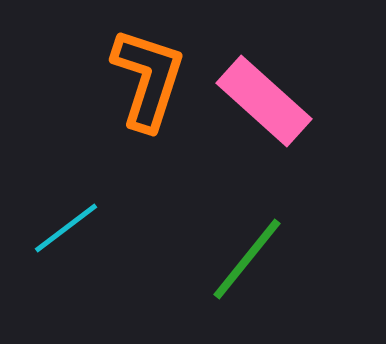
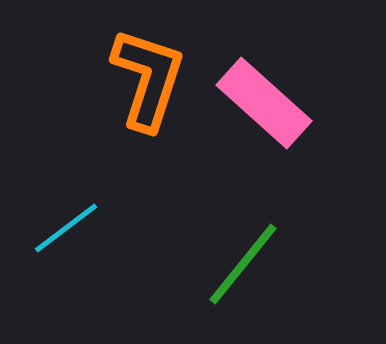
pink rectangle: moved 2 px down
green line: moved 4 px left, 5 px down
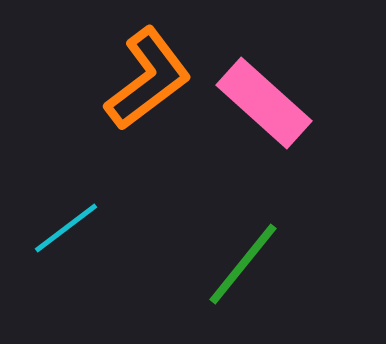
orange L-shape: rotated 35 degrees clockwise
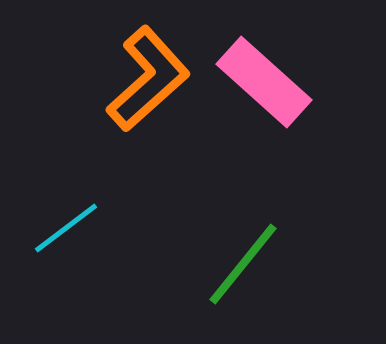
orange L-shape: rotated 5 degrees counterclockwise
pink rectangle: moved 21 px up
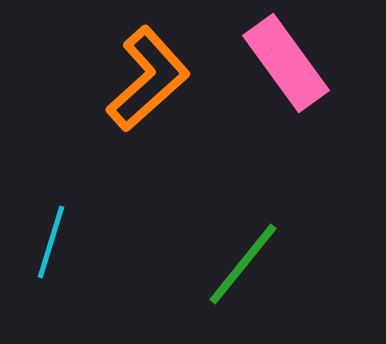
pink rectangle: moved 22 px right, 19 px up; rotated 12 degrees clockwise
cyan line: moved 15 px left, 14 px down; rotated 36 degrees counterclockwise
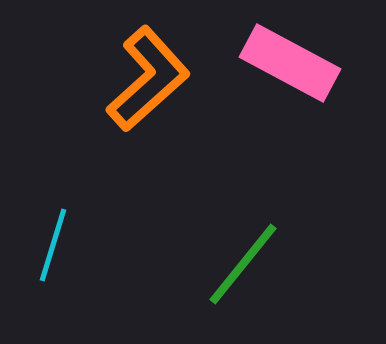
pink rectangle: moved 4 px right; rotated 26 degrees counterclockwise
cyan line: moved 2 px right, 3 px down
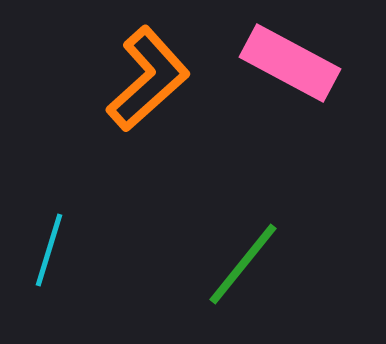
cyan line: moved 4 px left, 5 px down
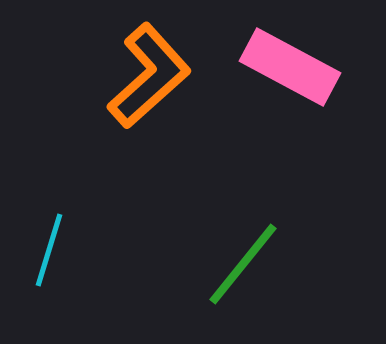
pink rectangle: moved 4 px down
orange L-shape: moved 1 px right, 3 px up
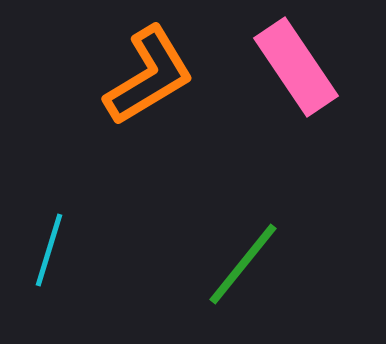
pink rectangle: moved 6 px right; rotated 28 degrees clockwise
orange L-shape: rotated 11 degrees clockwise
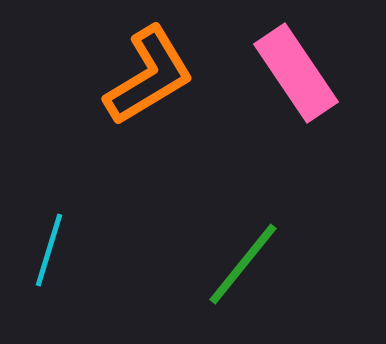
pink rectangle: moved 6 px down
